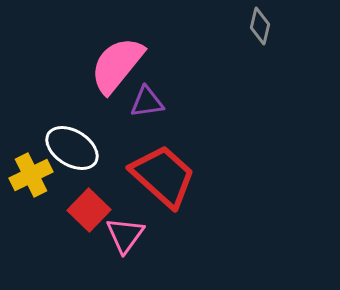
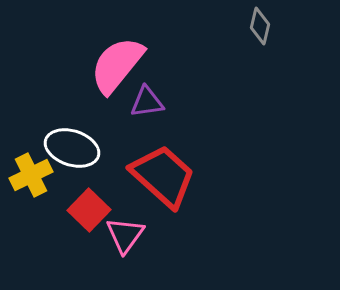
white ellipse: rotated 14 degrees counterclockwise
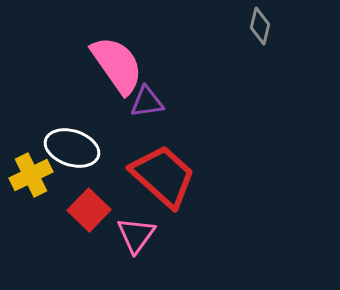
pink semicircle: rotated 106 degrees clockwise
pink triangle: moved 11 px right
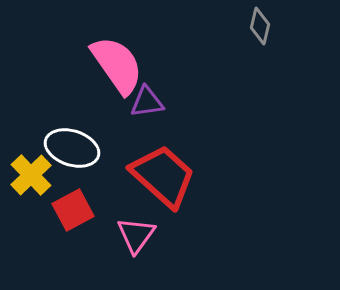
yellow cross: rotated 18 degrees counterclockwise
red square: moved 16 px left; rotated 18 degrees clockwise
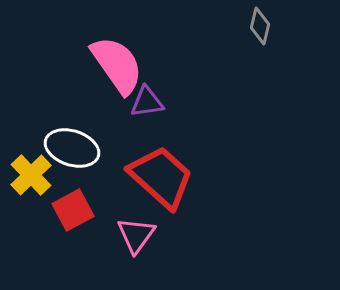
red trapezoid: moved 2 px left, 1 px down
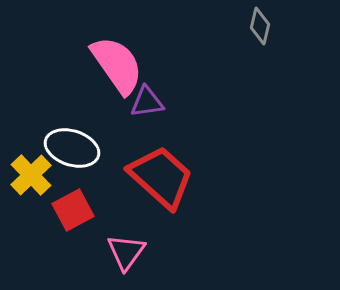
pink triangle: moved 10 px left, 17 px down
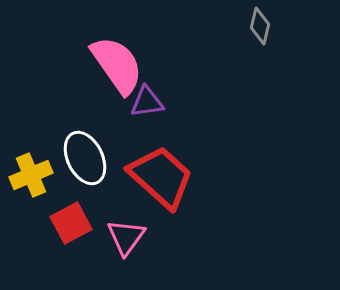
white ellipse: moved 13 px right, 10 px down; rotated 46 degrees clockwise
yellow cross: rotated 21 degrees clockwise
red square: moved 2 px left, 13 px down
pink triangle: moved 15 px up
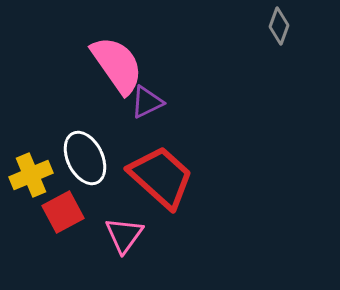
gray diamond: moved 19 px right; rotated 6 degrees clockwise
purple triangle: rotated 18 degrees counterclockwise
red square: moved 8 px left, 11 px up
pink triangle: moved 2 px left, 2 px up
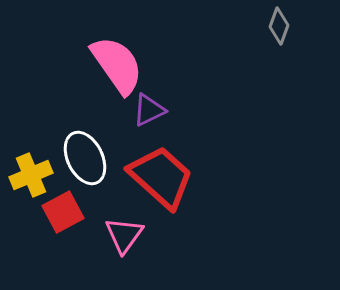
purple triangle: moved 2 px right, 8 px down
